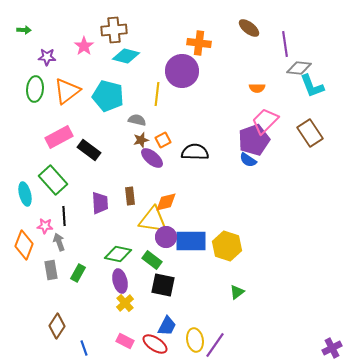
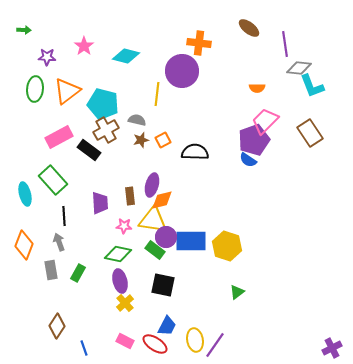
brown cross at (114, 30): moved 8 px left, 100 px down; rotated 25 degrees counterclockwise
cyan pentagon at (108, 96): moved 5 px left, 8 px down
purple ellipse at (152, 158): moved 27 px down; rotated 65 degrees clockwise
orange diamond at (166, 202): moved 4 px left, 2 px up
pink star at (45, 226): moved 79 px right
green rectangle at (152, 260): moved 3 px right, 10 px up
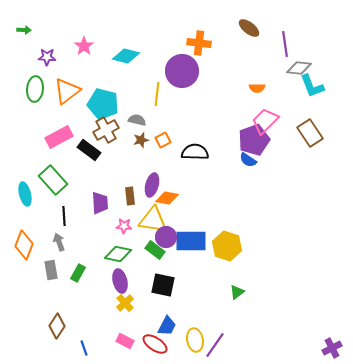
orange diamond at (162, 200): moved 5 px right, 2 px up; rotated 25 degrees clockwise
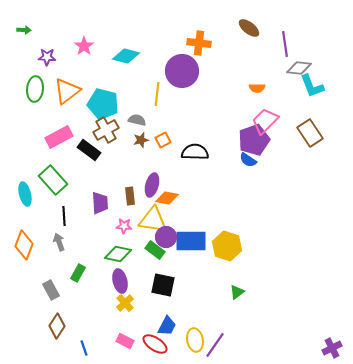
gray rectangle at (51, 270): moved 20 px down; rotated 18 degrees counterclockwise
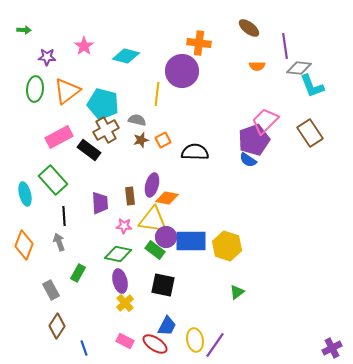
purple line at (285, 44): moved 2 px down
orange semicircle at (257, 88): moved 22 px up
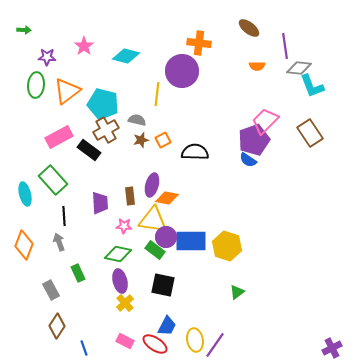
green ellipse at (35, 89): moved 1 px right, 4 px up
green rectangle at (78, 273): rotated 54 degrees counterclockwise
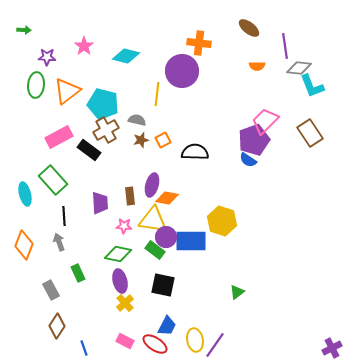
yellow hexagon at (227, 246): moved 5 px left, 25 px up
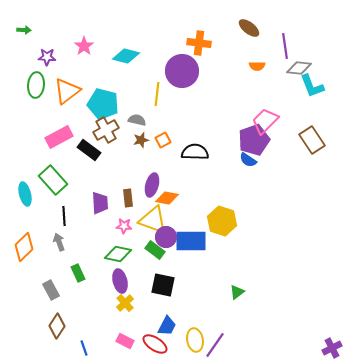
brown rectangle at (310, 133): moved 2 px right, 7 px down
brown rectangle at (130, 196): moved 2 px left, 2 px down
yellow triangle at (153, 220): rotated 12 degrees clockwise
orange diamond at (24, 245): moved 2 px down; rotated 24 degrees clockwise
